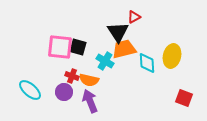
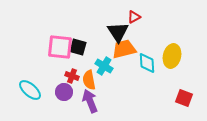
cyan cross: moved 1 px left, 5 px down
orange semicircle: rotated 66 degrees clockwise
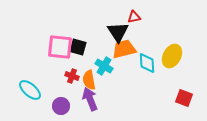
red triangle: rotated 16 degrees clockwise
yellow ellipse: rotated 15 degrees clockwise
purple circle: moved 3 px left, 14 px down
purple arrow: moved 2 px up
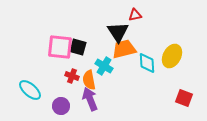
red triangle: moved 1 px right, 2 px up
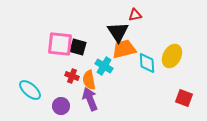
pink square: moved 3 px up
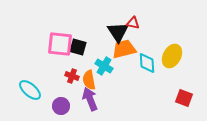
red triangle: moved 2 px left, 8 px down; rotated 24 degrees clockwise
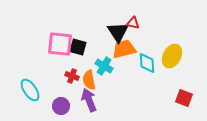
cyan ellipse: rotated 15 degrees clockwise
purple arrow: moved 1 px left, 1 px down
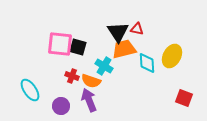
red triangle: moved 4 px right, 6 px down
orange semicircle: moved 2 px right, 1 px down; rotated 60 degrees counterclockwise
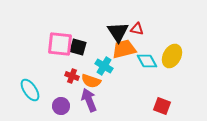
cyan diamond: moved 2 px up; rotated 25 degrees counterclockwise
red square: moved 22 px left, 8 px down
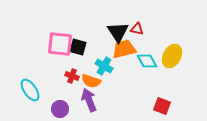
purple circle: moved 1 px left, 3 px down
